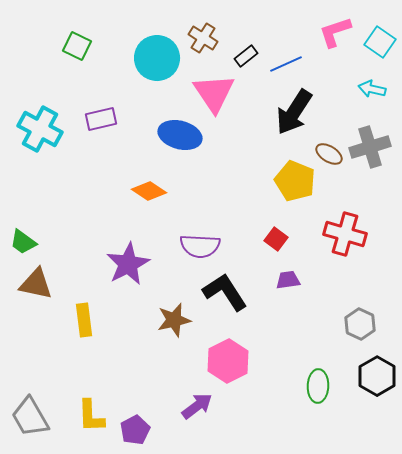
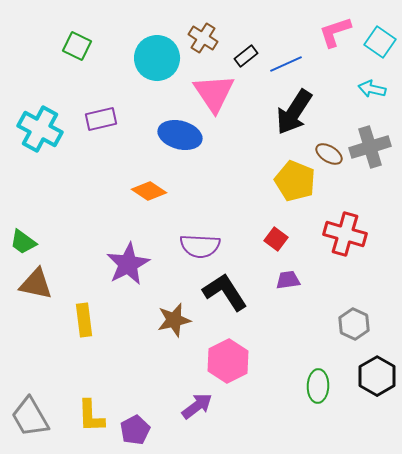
gray hexagon: moved 6 px left
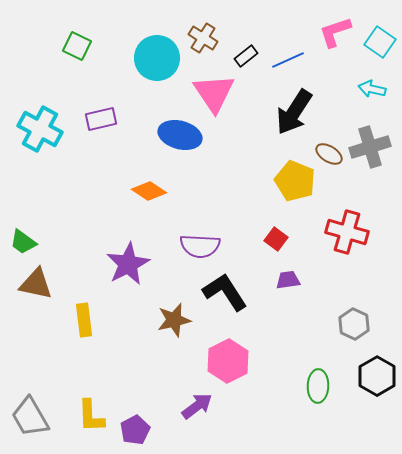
blue line: moved 2 px right, 4 px up
red cross: moved 2 px right, 2 px up
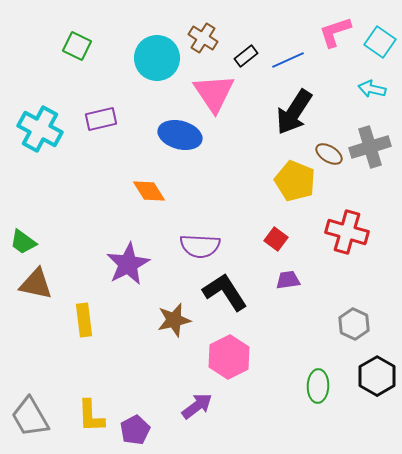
orange diamond: rotated 24 degrees clockwise
pink hexagon: moved 1 px right, 4 px up
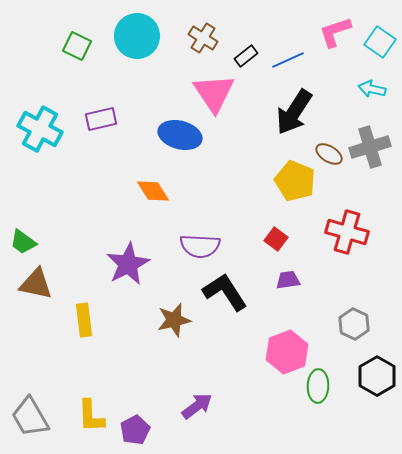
cyan circle: moved 20 px left, 22 px up
orange diamond: moved 4 px right
pink hexagon: moved 58 px right, 5 px up; rotated 6 degrees clockwise
